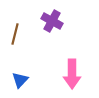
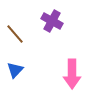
brown line: rotated 55 degrees counterclockwise
blue triangle: moved 5 px left, 10 px up
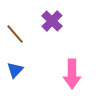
purple cross: rotated 15 degrees clockwise
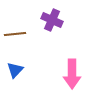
purple cross: moved 1 px up; rotated 20 degrees counterclockwise
brown line: rotated 55 degrees counterclockwise
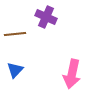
purple cross: moved 6 px left, 3 px up
pink arrow: rotated 12 degrees clockwise
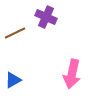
brown line: moved 1 px up; rotated 20 degrees counterclockwise
blue triangle: moved 2 px left, 10 px down; rotated 18 degrees clockwise
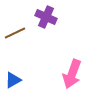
pink arrow: rotated 8 degrees clockwise
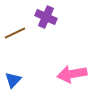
pink arrow: rotated 60 degrees clockwise
blue triangle: rotated 18 degrees counterclockwise
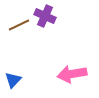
purple cross: moved 1 px left, 1 px up
brown line: moved 4 px right, 8 px up
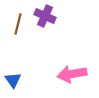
brown line: moved 1 px left, 1 px up; rotated 50 degrees counterclockwise
blue triangle: rotated 18 degrees counterclockwise
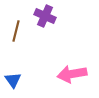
brown line: moved 2 px left, 7 px down
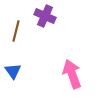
pink arrow: rotated 80 degrees clockwise
blue triangle: moved 9 px up
